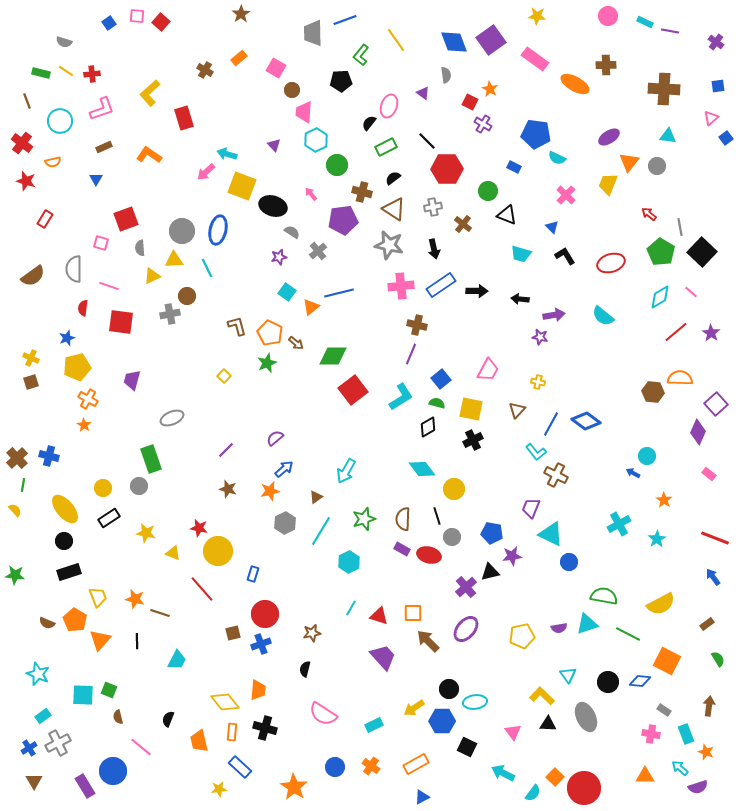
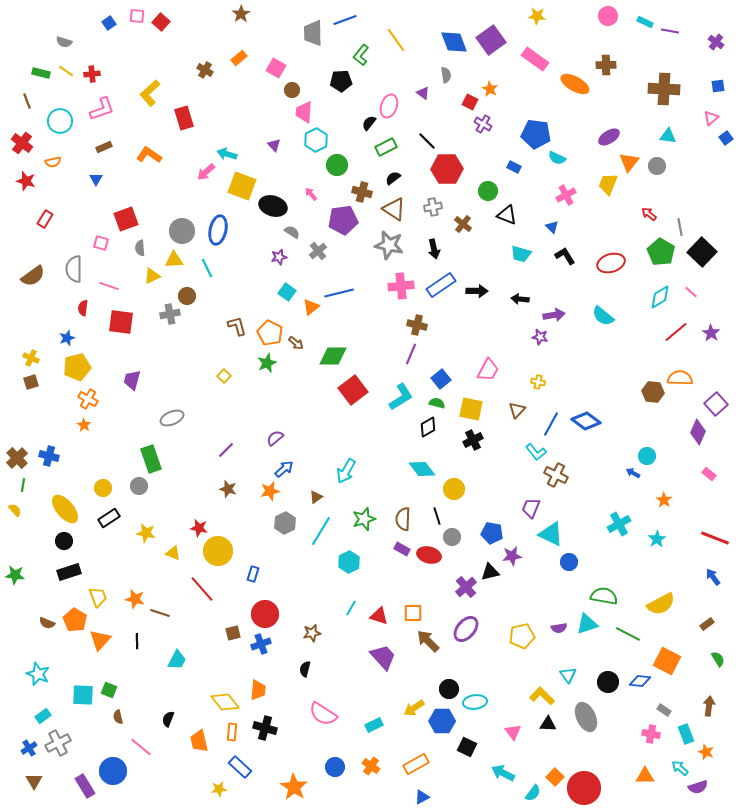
pink cross at (566, 195): rotated 18 degrees clockwise
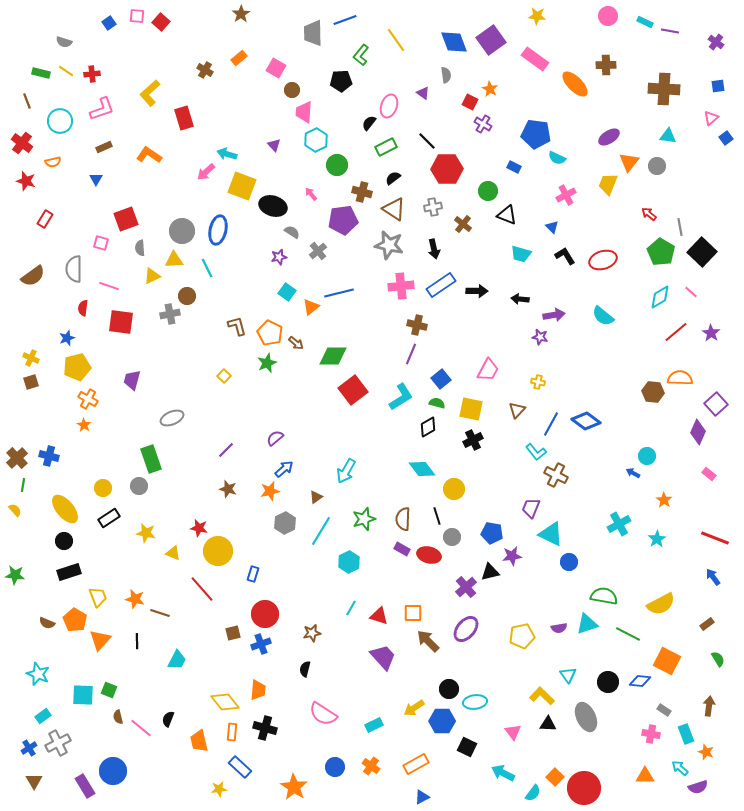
orange ellipse at (575, 84): rotated 16 degrees clockwise
red ellipse at (611, 263): moved 8 px left, 3 px up
pink line at (141, 747): moved 19 px up
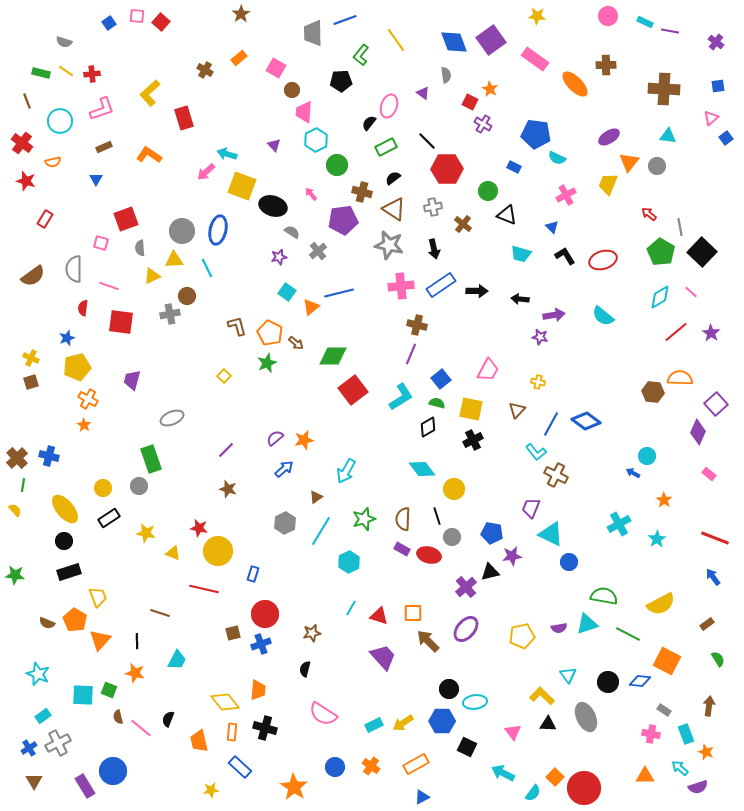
orange star at (270, 491): moved 34 px right, 51 px up
red line at (202, 589): moved 2 px right; rotated 36 degrees counterclockwise
orange star at (135, 599): moved 74 px down
yellow arrow at (414, 708): moved 11 px left, 15 px down
yellow star at (219, 789): moved 8 px left, 1 px down
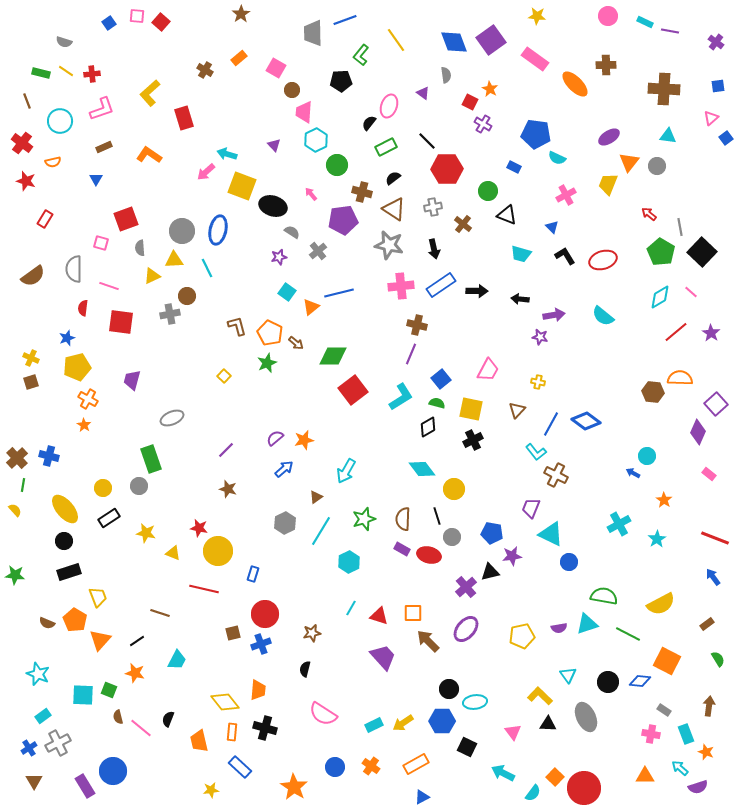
black line at (137, 641): rotated 56 degrees clockwise
yellow L-shape at (542, 696): moved 2 px left
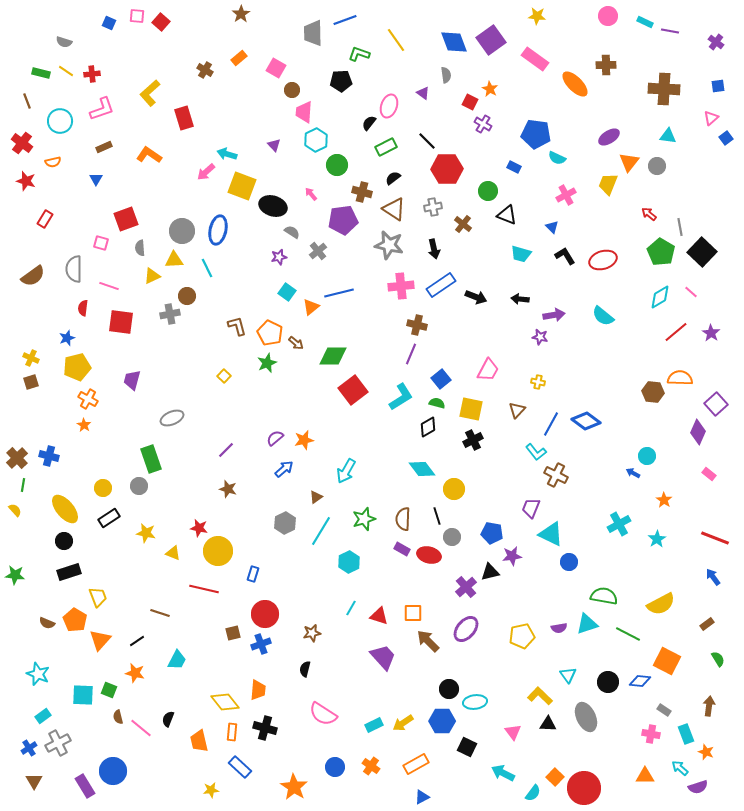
blue square at (109, 23): rotated 32 degrees counterclockwise
green L-shape at (361, 55): moved 2 px left, 1 px up; rotated 70 degrees clockwise
black arrow at (477, 291): moved 1 px left, 6 px down; rotated 20 degrees clockwise
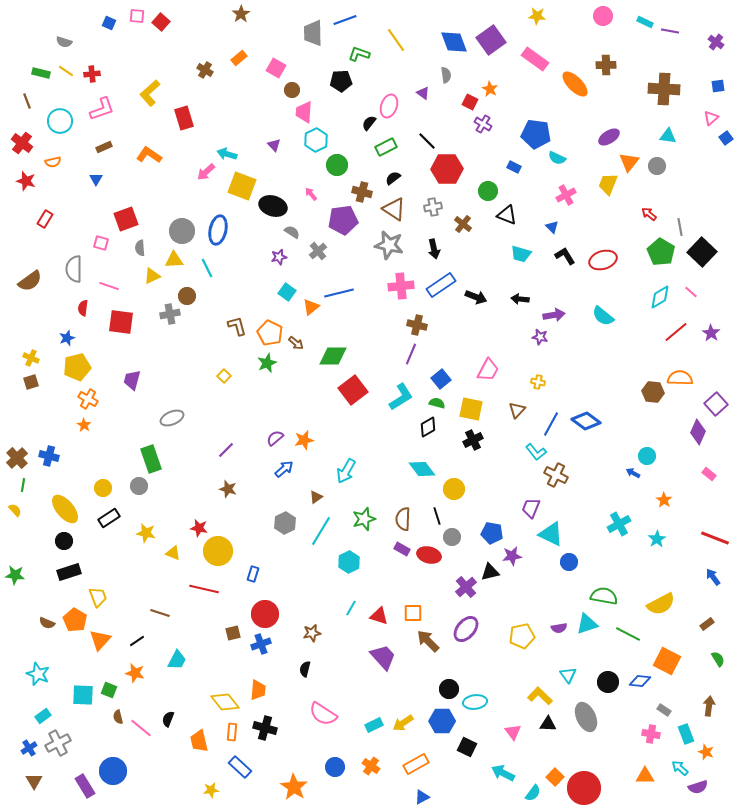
pink circle at (608, 16): moved 5 px left
brown semicircle at (33, 276): moved 3 px left, 5 px down
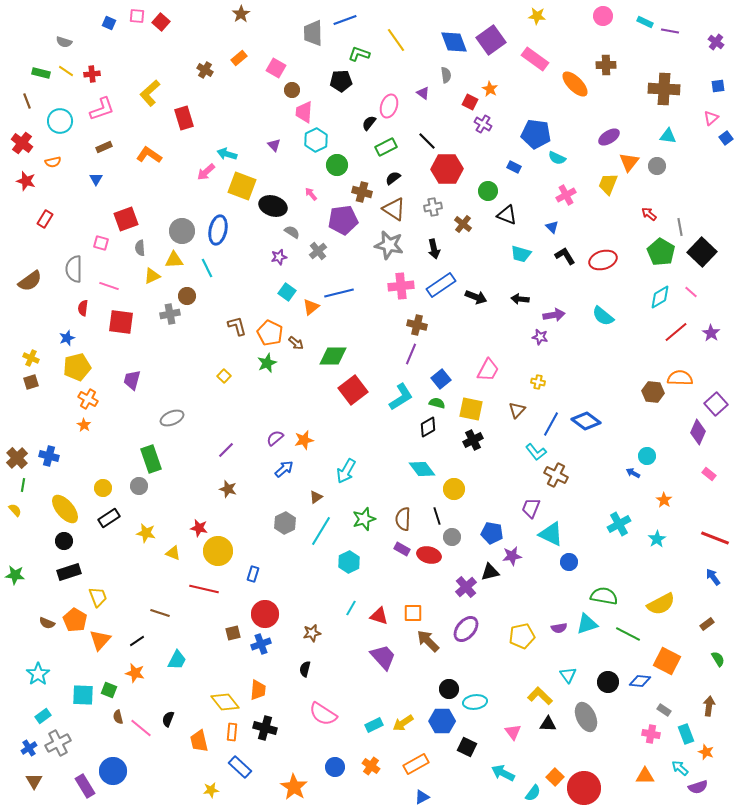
cyan star at (38, 674): rotated 15 degrees clockwise
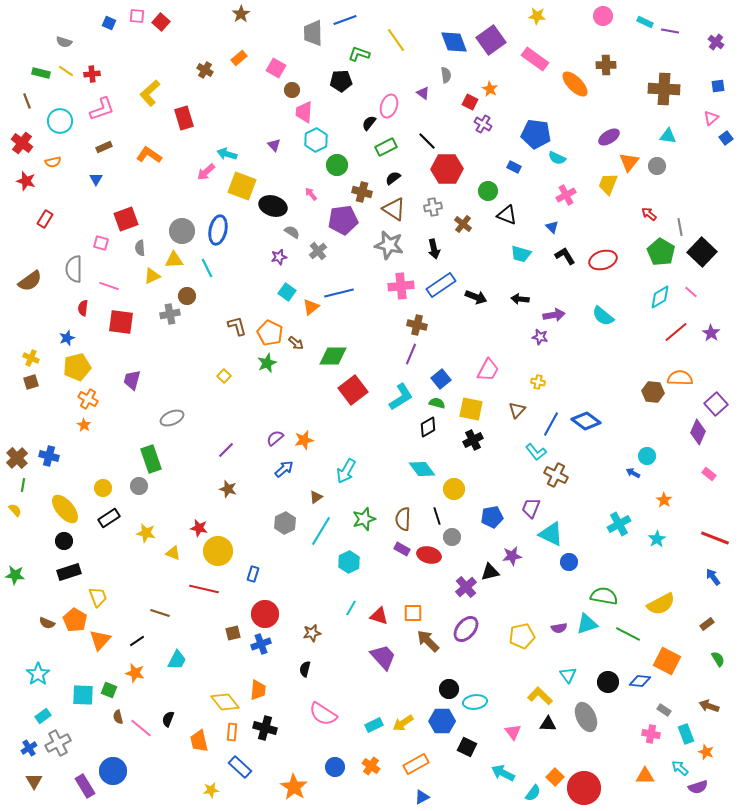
blue pentagon at (492, 533): moved 16 px up; rotated 20 degrees counterclockwise
brown arrow at (709, 706): rotated 78 degrees counterclockwise
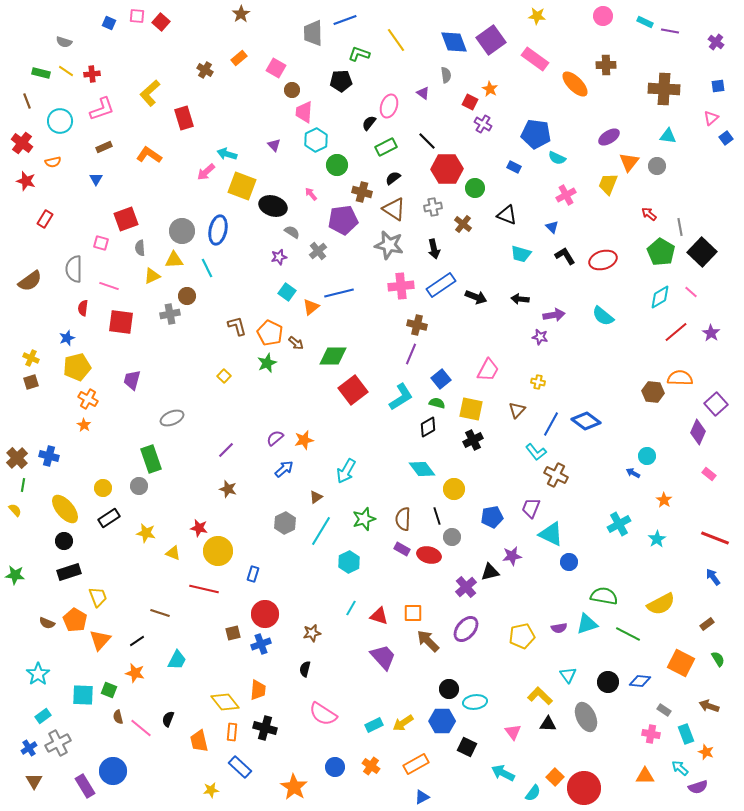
green circle at (488, 191): moved 13 px left, 3 px up
orange square at (667, 661): moved 14 px right, 2 px down
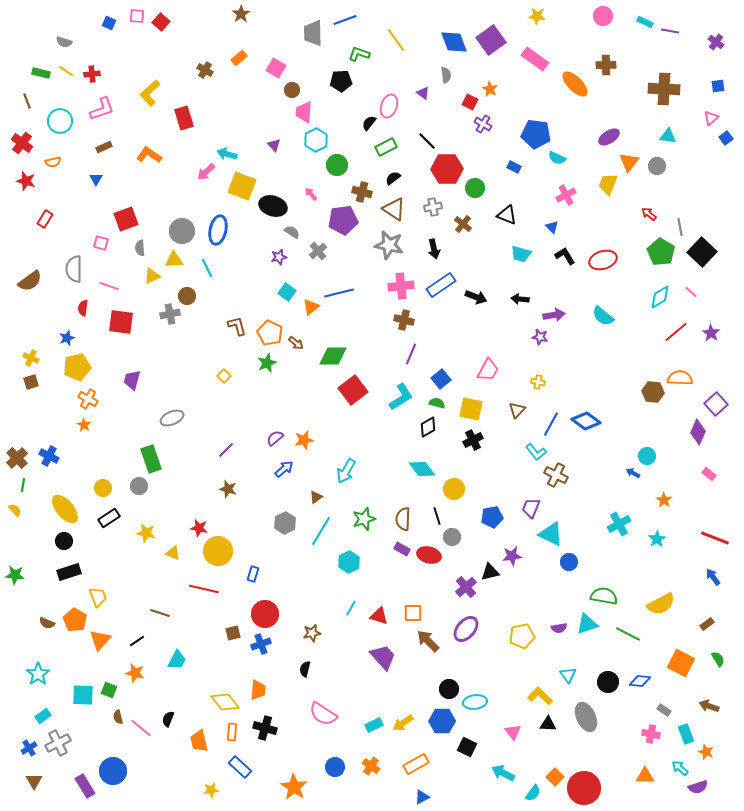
brown cross at (417, 325): moved 13 px left, 5 px up
blue cross at (49, 456): rotated 12 degrees clockwise
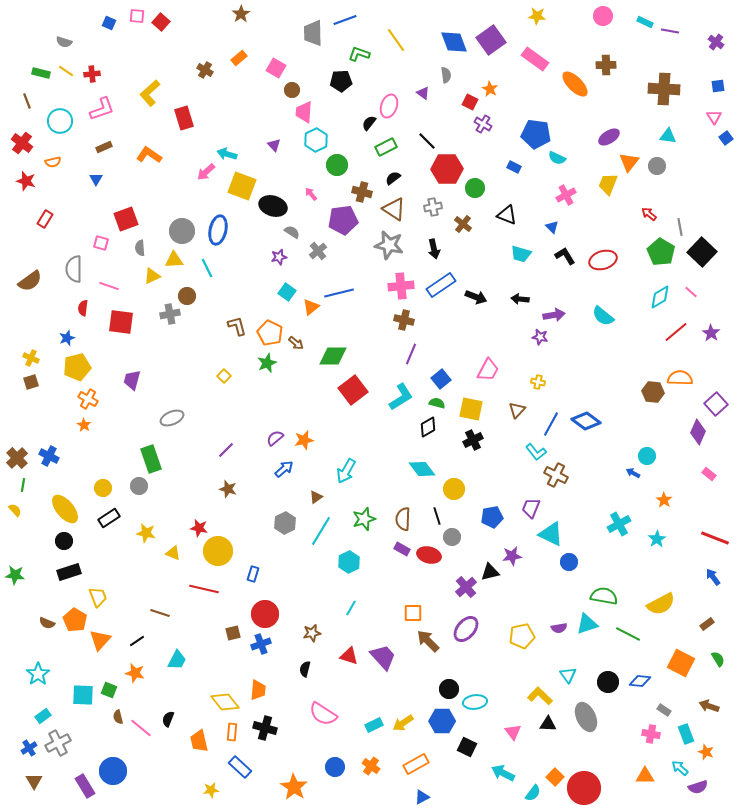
pink triangle at (711, 118): moved 3 px right, 1 px up; rotated 21 degrees counterclockwise
red triangle at (379, 616): moved 30 px left, 40 px down
